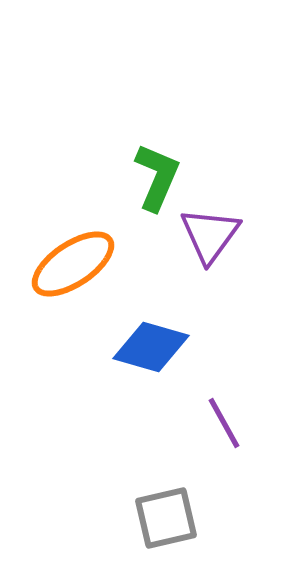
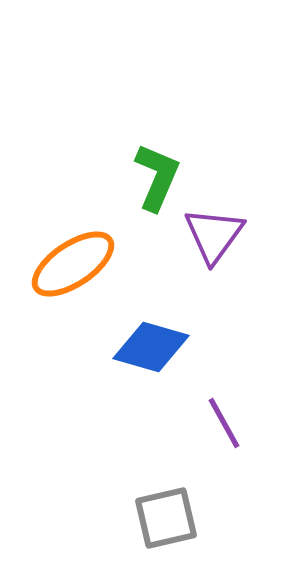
purple triangle: moved 4 px right
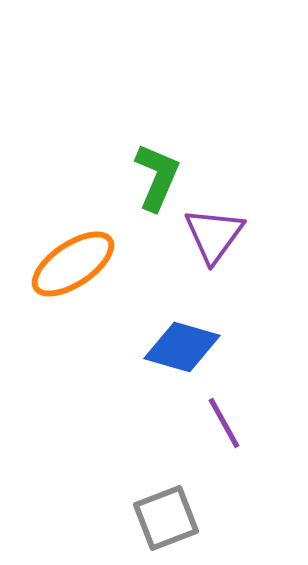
blue diamond: moved 31 px right
gray square: rotated 8 degrees counterclockwise
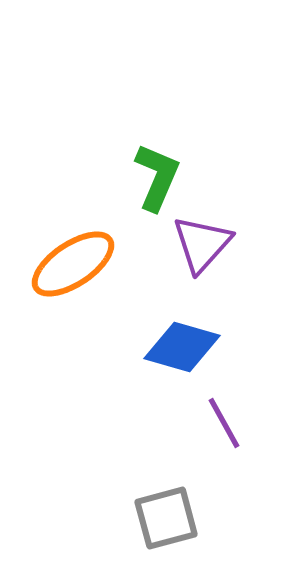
purple triangle: moved 12 px left, 9 px down; rotated 6 degrees clockwise
gray square: rotated 6 degrees clockwise
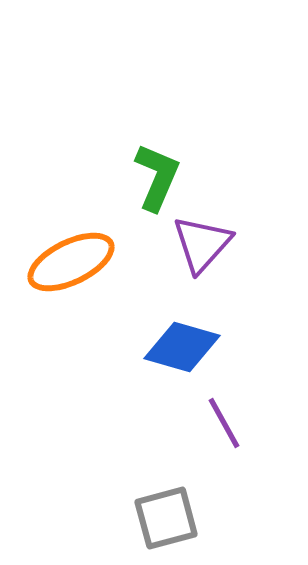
orange ellipse: moved 2 px left, 2 px up; rotated 8 degrees clockwise
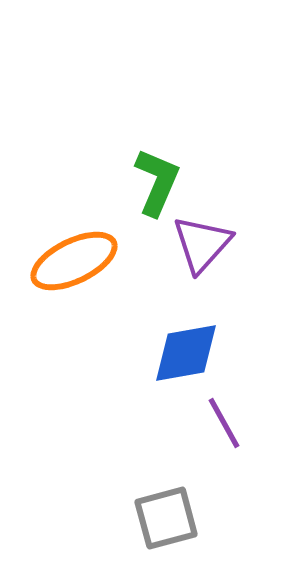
green L-shape: moved 5 px down
orange ellipse: moved 3 px right, 1 px up
blue diamond: moved 4 px right, 6 px down; rotated 26 degrees counterclockwise
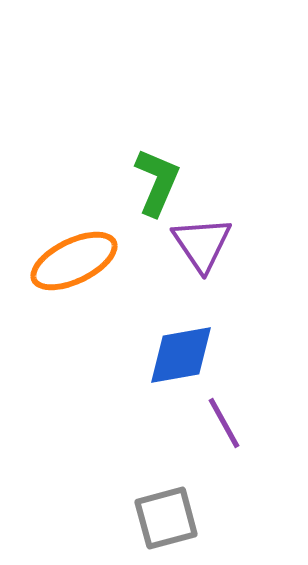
purple triangle: rotated 16 degrees counterclockwise
blue diamond: moved 5 px left, 2 px down
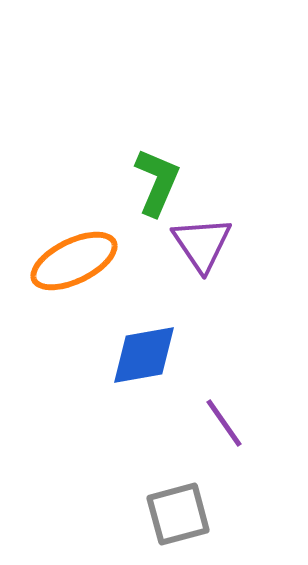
blue diamond: moved 37 px left
purple line: rotated 6 degrees counterclockwise
gray square: moved 12 px right, 4 px up
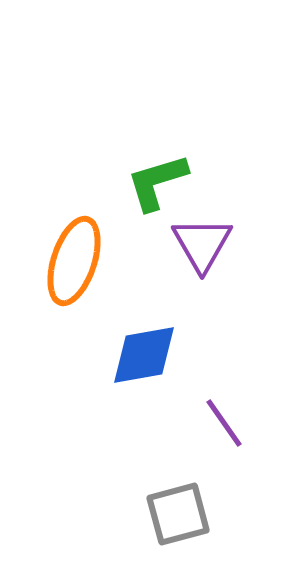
green L-shape: rotated 130 degrees counterclockwise
purple triangle: rotated 4 degrees clockwise
orange ellipse: rotated 46 degrees counterclockwise
